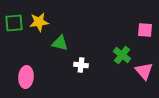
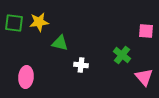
green square: rotated 12 degrees clockwise
pink square: moved 1 px right, 1 px down
pink triangle: moved 6 px down
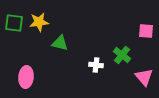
white cross: moved 15 px right
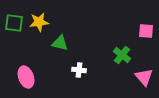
white cross: moved 17 px left, 5 px down
pink ellipse: rotated 25 degrees counterclockwise
